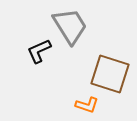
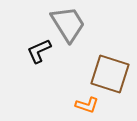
gray trapezoid: moved 2 px left, 2 px up
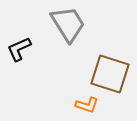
black L-shape: moved 20 px left, 2 px up
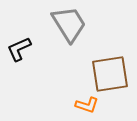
gray trapezoid: moved 1 px right
brown square: rotated 27 degrees counterclockwise
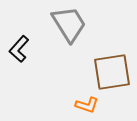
black L-shape: rotated 24 degrees counterclockwise
brown square: moved 2 px right, 2 px up
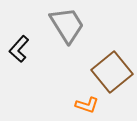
gray trapezoid: moved 2 px left, 1 px down
brown square: rotated 30 degrees counterclockwise
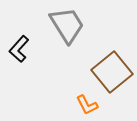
orange L-shape: rotated 45 degrees clockwise
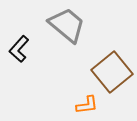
gray trapezoid: rotated 18 degrees counterclockwise
orange L-shape: rotated 70 degrees counterclockwise
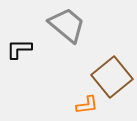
black L-shape: rotated 48 degrees clockwise
brown square: moved 5 px down
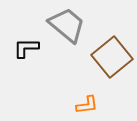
black L-shape: moved 7 px right, 1 px up
brown square: moved 20 px up
